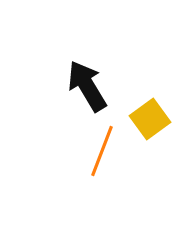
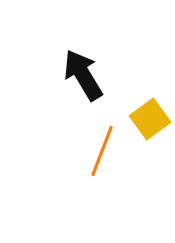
black arrow: moved 4 px left, 11 px up
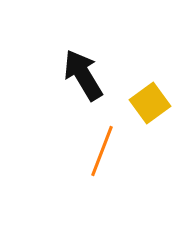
yellow square: moved 16 px up
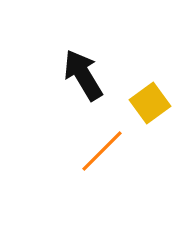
orange line: rotated 24 degrees clockwise
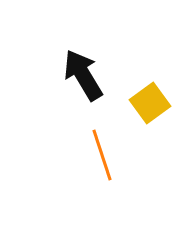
orange line: moved 4 px down; rotated 63 degrees counterclockwise
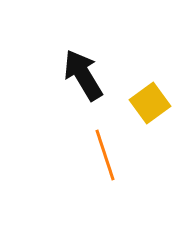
orange line: moved 3 px right
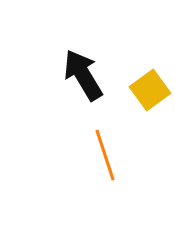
yellow square: moved 13 px up
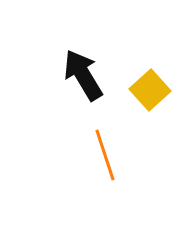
yellow square: rotated 6 degrees counterclockwise
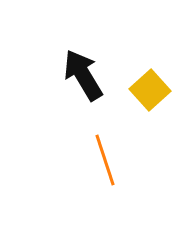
orange line: moved 5 px down
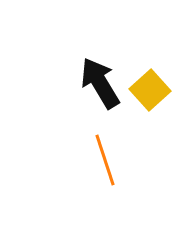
black arrow: moved 17 px right, 8 px down
